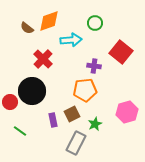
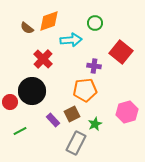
purple rectangle: rotated 32 degrees counterclockwise
green line: rotated 64 degrees counterclockwise
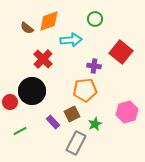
green circle: moved 4 px up
purple rectangle: moved 2 px down
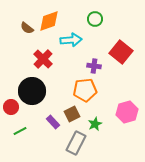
red circle: moved 1 px right, 5 px down
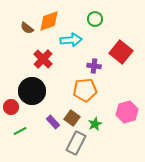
brown square: moved 4 px down; rotated 28 degrees counterclockwise
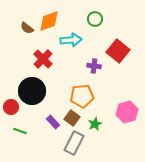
red square: moved 3 px left, 1 px up
orange pentagon: moved 3 px left, 6 px down
green line: rotated 48 degrees clockwise
gray rectangle: moved 2 px left
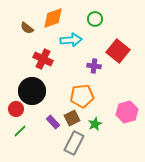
orange diamond: moved 4 px right, 3 px up
red cross: rotated 18 degrees counterclockwise
red circle: moved 5 px right, 2 px down
brown square: rotated 28 degrees clockwise
green line: rotated 64 degrees counterclockwise
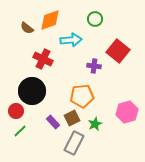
orange diamond: moved 3 px left, 2 px down
red circle: moved 2 px down
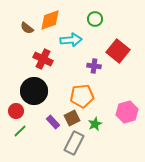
black circle: moved 2 px right
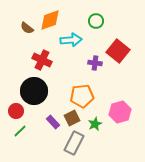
green circle: moved 1 px right, 2 px down
red cross: moved 1 px left, 1 px down
purple cross: moved 1 px right, 3 px up
pink hexagon: moved 7 px left
